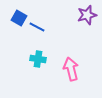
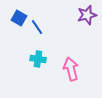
blue line: rotated 28 degrees clockwise
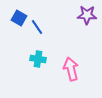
purple star: rotated 18 degrees clockwise
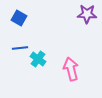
purple star: moved 1 px up
blue line: moved 17 px left, 21 px down; rotated 63 degrees counterclockwise
cyan cross: rotated 28 degrees clockwise
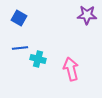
purple star: moved 1 px down
cyan cross: rotated 21 degrees counterclockwise
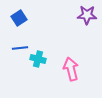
blue square: rotated 28 degrees clockwise
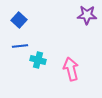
blue square: moved 2 px down; rotated 14 degrees counterclockwise
blue line: moved 2 px up
cyan cross: moved 1 px down
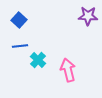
purple star: moved 1 px right, 1 px down
cyan cross: rotated 28 degrees clockwise
pink arrow: moved 3 px left, 1 px down
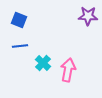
blue square: rotated 21 degrees counterclockwise
cyan cross: moved 5 px right, 3 px down
pink arrow: rotated 25 degrees clockwise
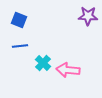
pink arrow: rotated 95 degrees counterclockwise
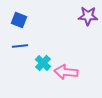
pink arrow: moved 2 px left, 2 px down
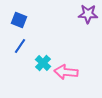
purple star: moved 2 px up
blue line: rotated 49 degrees counterclockwise
